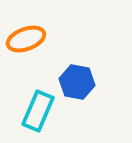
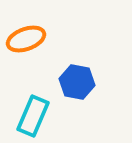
cyan rectangle: moved 5 px left, 5 px down
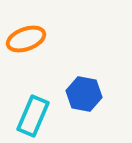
blue hexagon: moved 7 px right, 12 px down
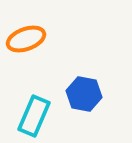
cyan rectangle: moved 1 px right
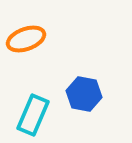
cyan rectangle: moved 1 px left, 1 px up
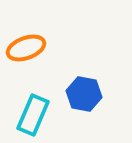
orange ellipse: moved 9 px down
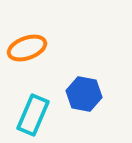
orange ellipse: moved 1 px right
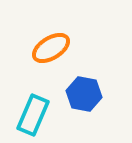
orange ellipse: moved 24 px right; rotated 12 degrees counterclockwise
